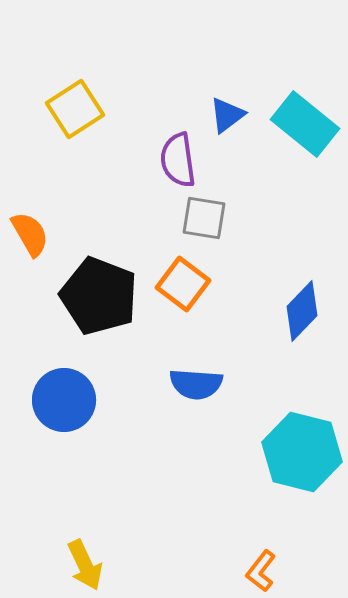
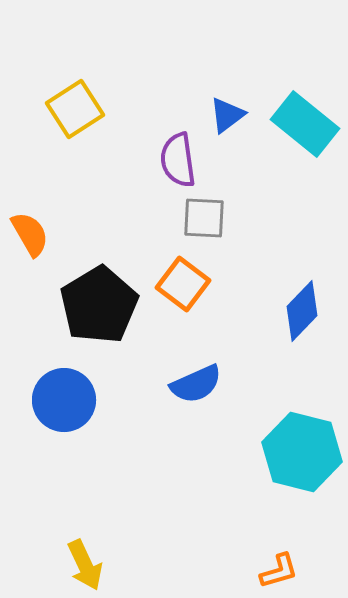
gray square: rotated 6 degrees counterclockwise
black pentagon: moved 9 px down; rotated 20 degrees clockwise
blue semicircle: rotated 28 degrees counterclockwise
orange L-shape: moved 18 px right; rotated 144 degrees counterclockwise
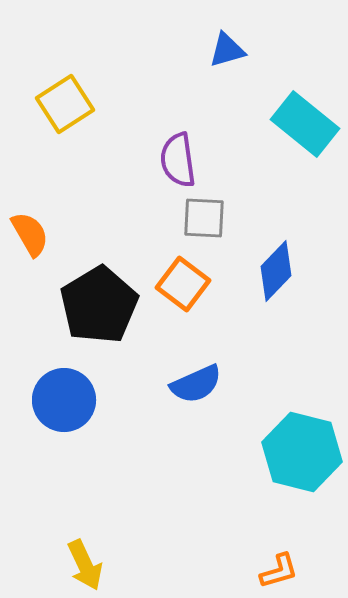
yellow square: moved 10 px left, 5 px up
blue triangle: moved 65 px up; rotated 21 degrees clockwise
blue diamond: moved 26 px left, 40 px up
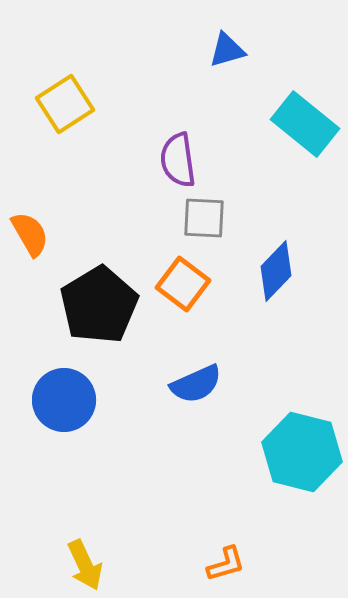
orange L-shape: moved 53 px left, 7 px up
